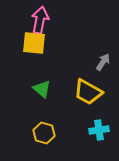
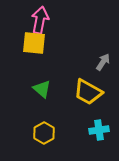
yellow hexagon: rotated 15 degrees clockwise
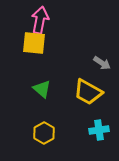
gray arrow: moved 1 px left, 1 px down; rotated 90 degrees clockwise
